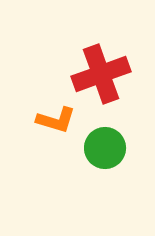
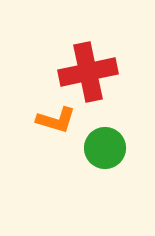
red cross: moved 13 px left, 2 px up; rotated 8 degrees clockwise
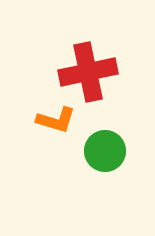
green circle: moved 3 px down
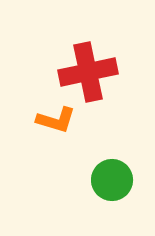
green circle: moved 7 px right, 29 px down
